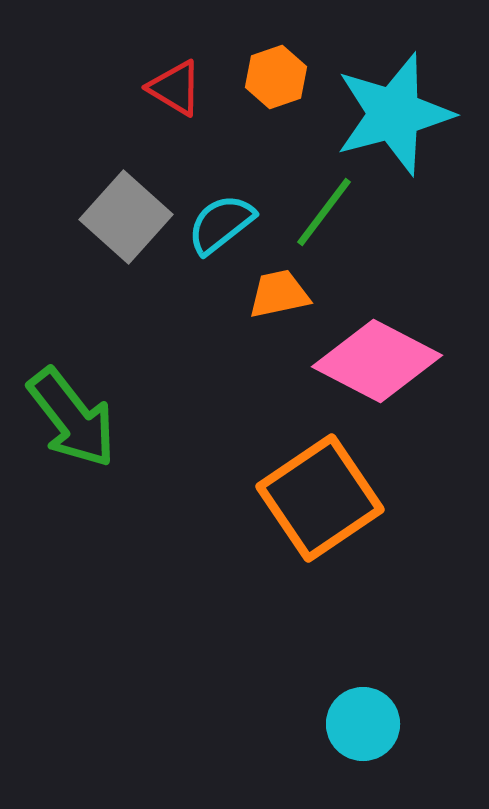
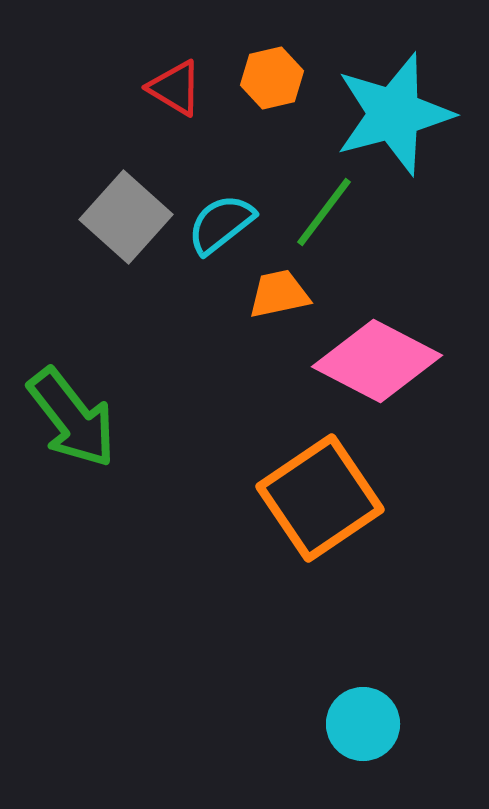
orange hexagon: moved 4 px left, 1 px down; rotated 6 degrees clockwise
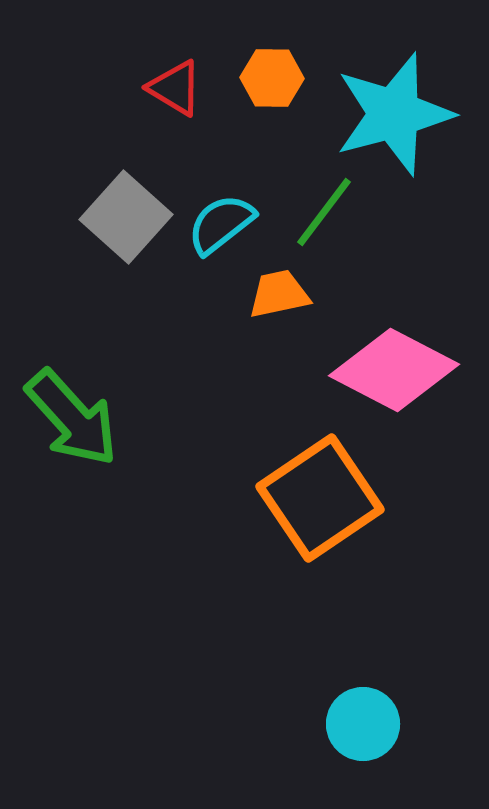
orange hexagon: rotated 14 degrees clockwise
pink diamond: moved 17 px right, 9 px down
green arrow: rotated 4 degrees counterclockwise
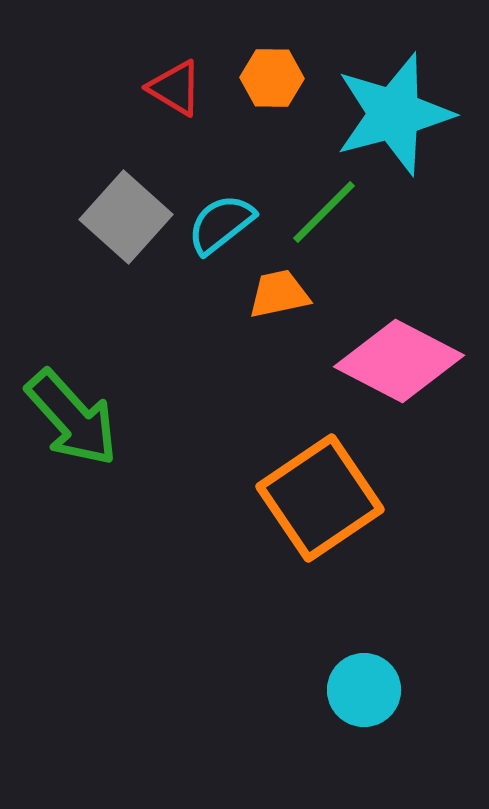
green line: rotated 8 degrees clockwise
pink diamond: moved 5 px right, 9 px up
cyan circle: moved 1 px right, 34 px up
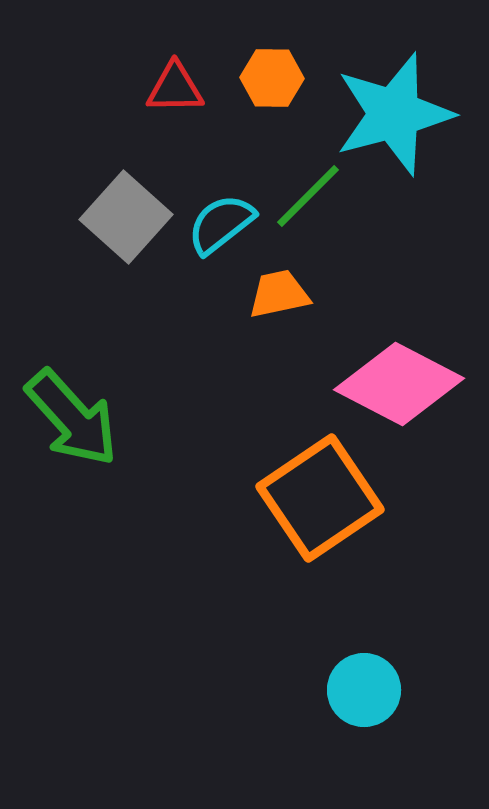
red triangle: rotated 32 degrees counterclockwise
green line: moved 16 px left, 16 px up
pink diamond: moved 23 px down
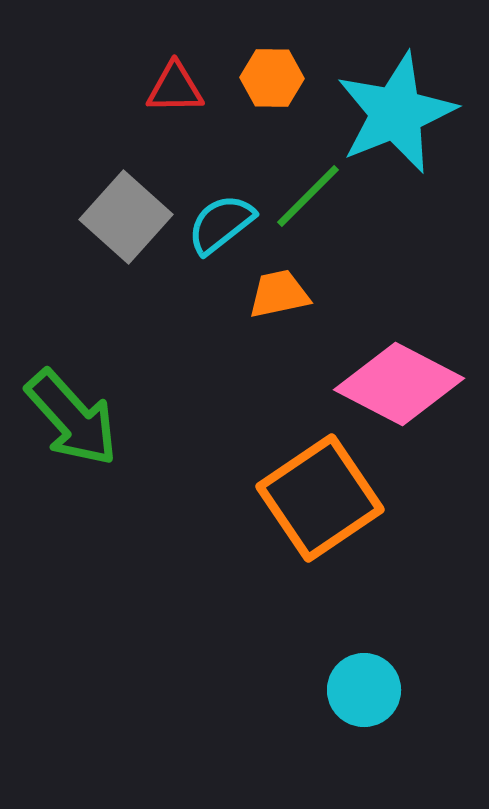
cyan star: moved 2 px right, 1 px up; rotated 7 degrees counterclockwise
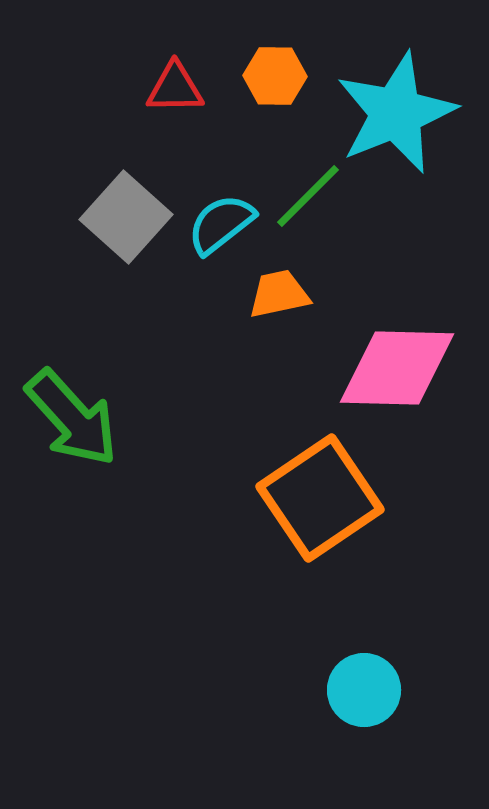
orange hexagon: moved 3 px right, 2 px up
pink diamond: moved 2 px left, 16 px up; rotated 26 degrees counterclockwise
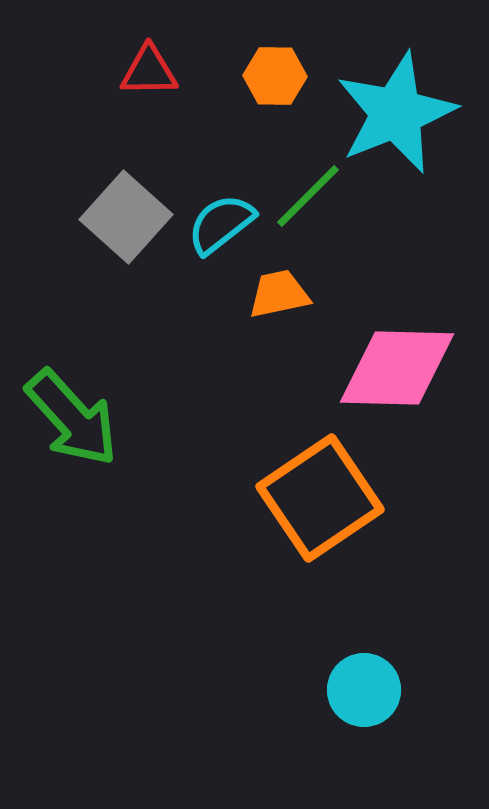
red triangle: moved 26 px left, 17 px up
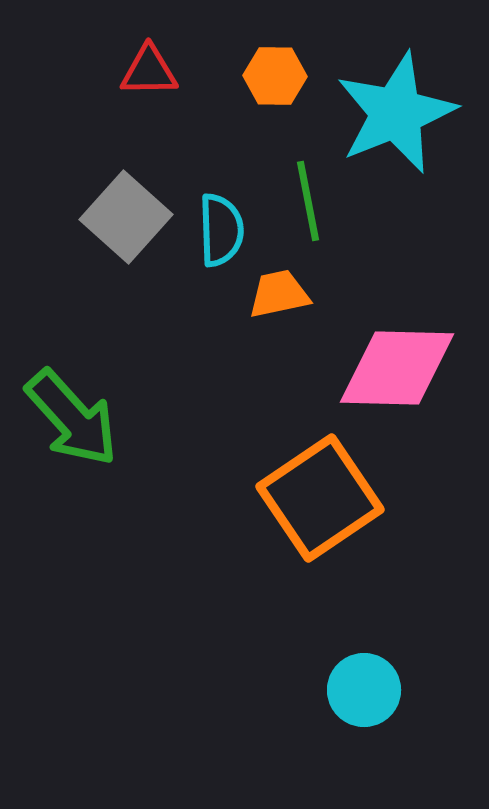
green line: moved 5 px down; rotated 56 degrees counterclockwise
cyan semicircle: moved 6 px down; rotated 126 degrees clockwise
